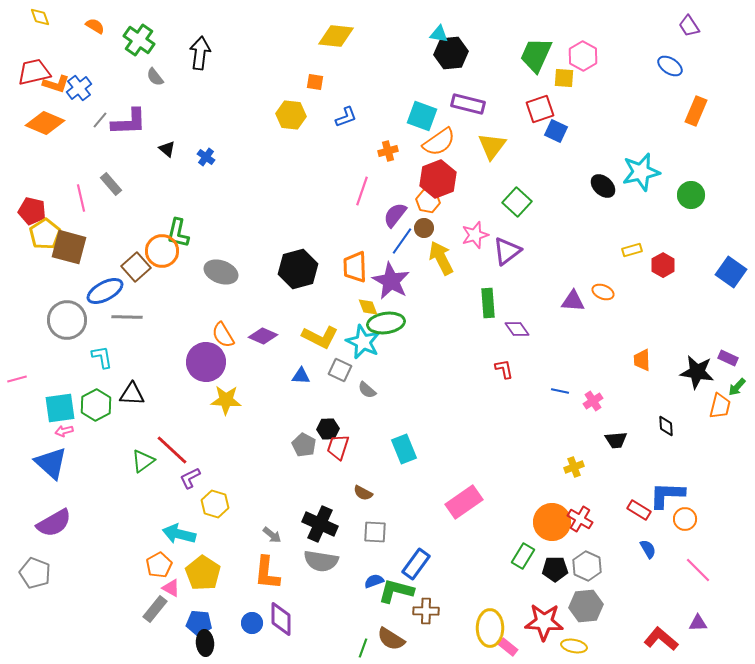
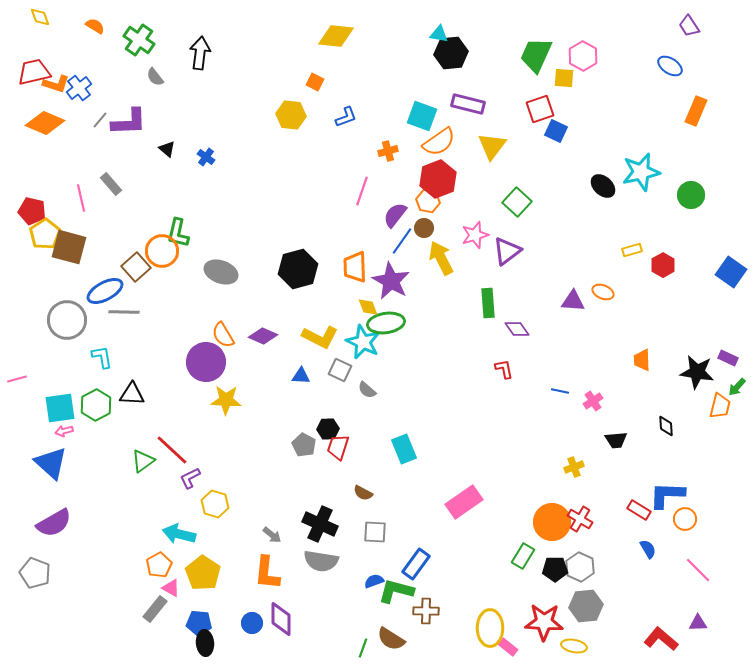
orange square at (315, 82): rotated 18 degrees clockwise
gray line at (127, 317): moved 3 px left, 5 px up
gray hexagon at (587, 566): moved 7 px left, 1 px down
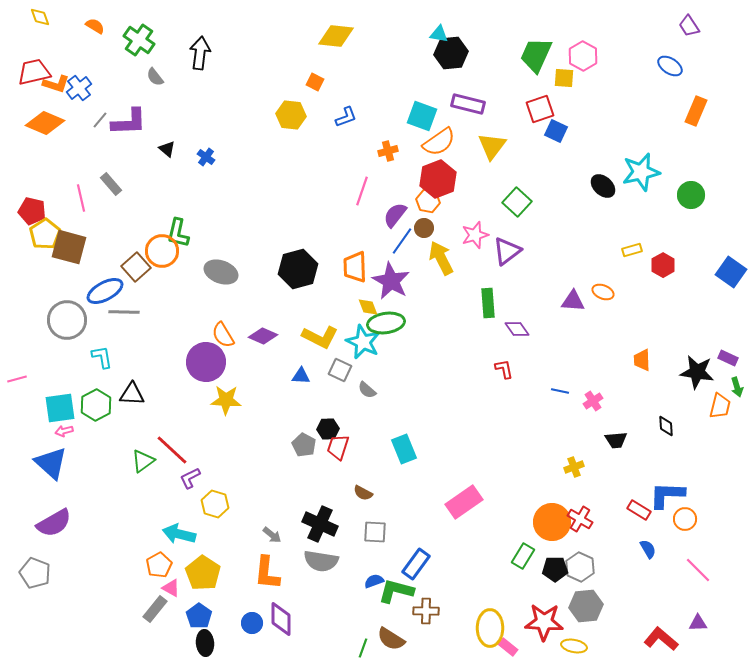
green arrow at (737, 387): rotated 60 degrees counterclockwise
blue pentagon at (199, 623): moved 7 px up; rotated 30 degrees clockwise
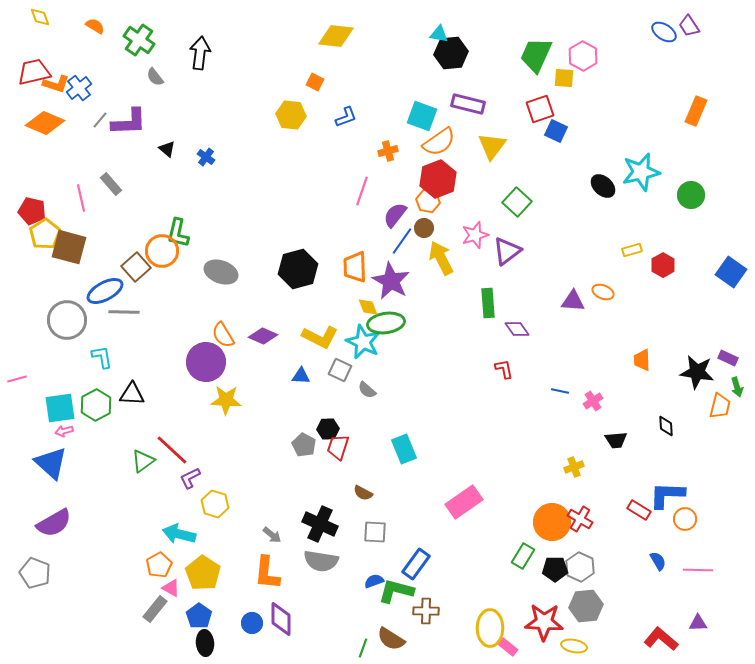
blue ellipse at (670, 66): moved 6 px left, 34 px up
blue semicircle at (648, 549): moved 10 px right, 12 px down
pink line at (698, 570): rotated 44 degrees counterclockwise
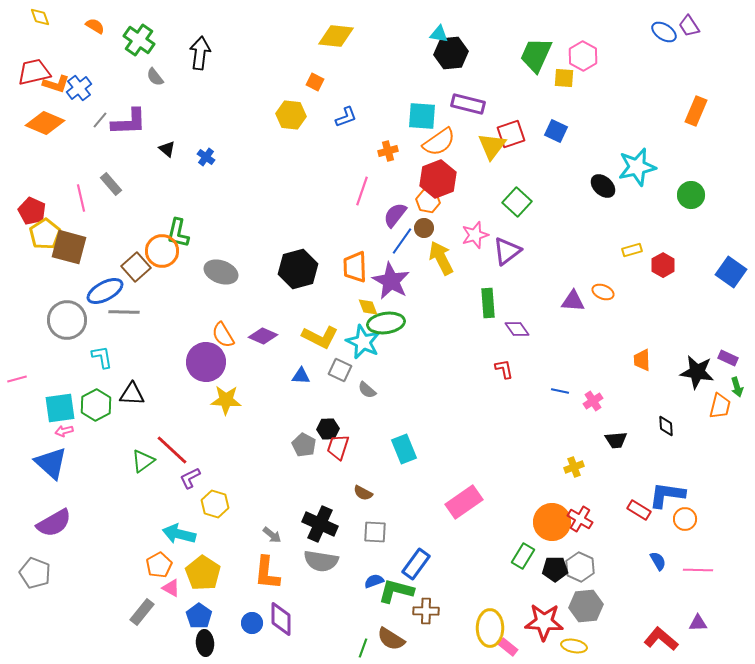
red square at (540, 109): moved 29 px left, 25 px down
cyan square at (422, 116): rotated 16 degrees counterclockwise
cyan star at (641, 172): moved 4 px left, 5 px up
red pentagon at (32, 211): rotated 12 degrees clockwise
blue L-shape at (667, 495): rotated 6 degrees clockwise
gray rectangle at (155, 609): moved 13 px left, 3 px down
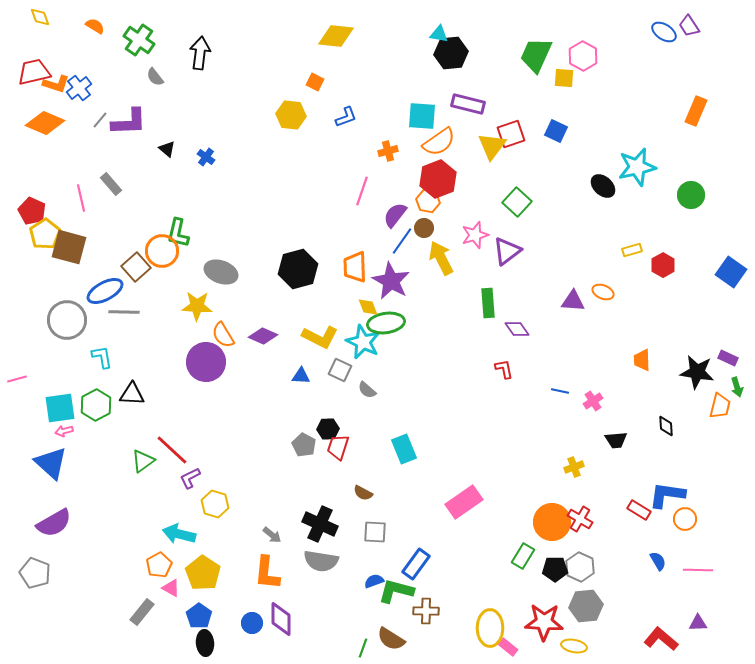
yellow star at (226, 400): moved 29 px left, 94 px up
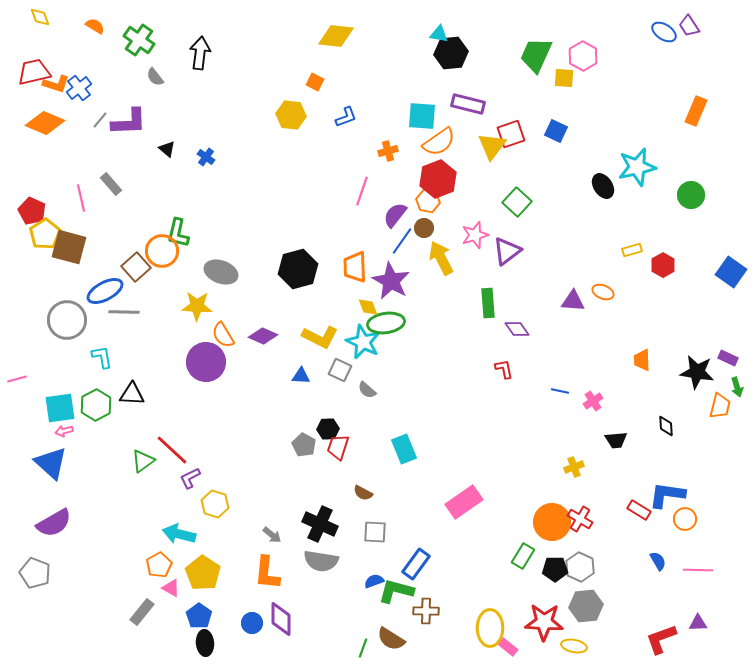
black ellipse at (603, 186): rotated 15 degrees clockwise
red L-shape at (661, 639): rotated 60 degrees counterclockwise
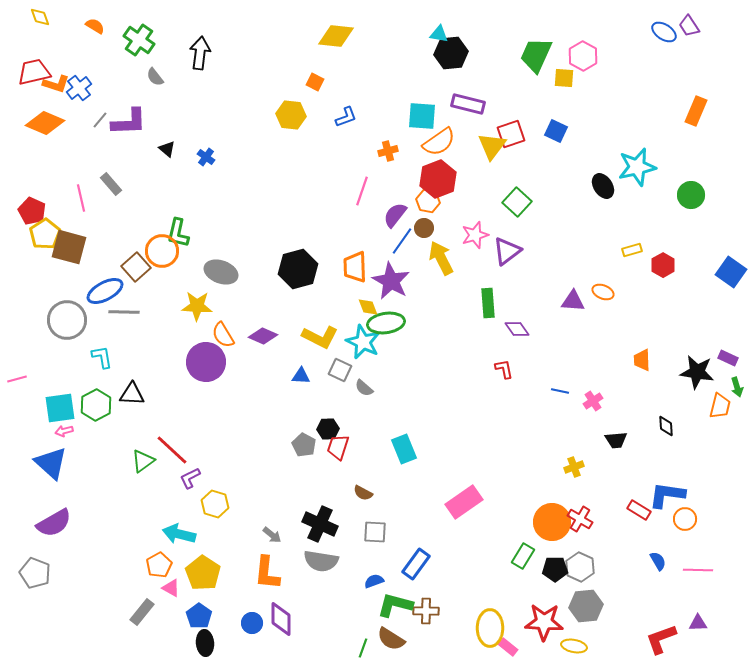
gray semicircle at (367, 390): moved 3 px left, 2 px up
green L-shape at (396, 591): moved 1 px left, 14 px down
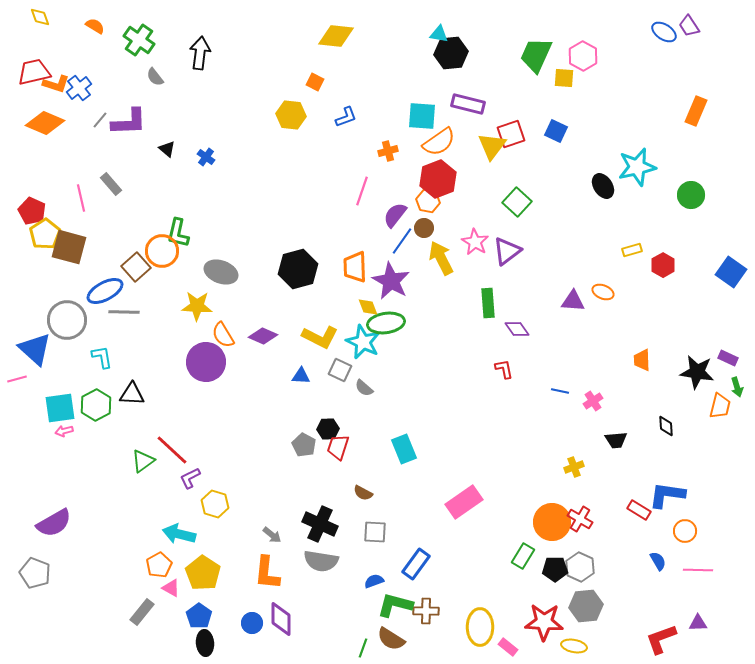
pink star at (475, 235): moved 7 px down; rotated 24 degrees counterclockwise
blue triangle at (51, 463): moved 16 px left, 114 px up
orange circle at (685, 519): moved 12 px down
yellow ellipse at (490, 628): moved 10 px left, 1 px up
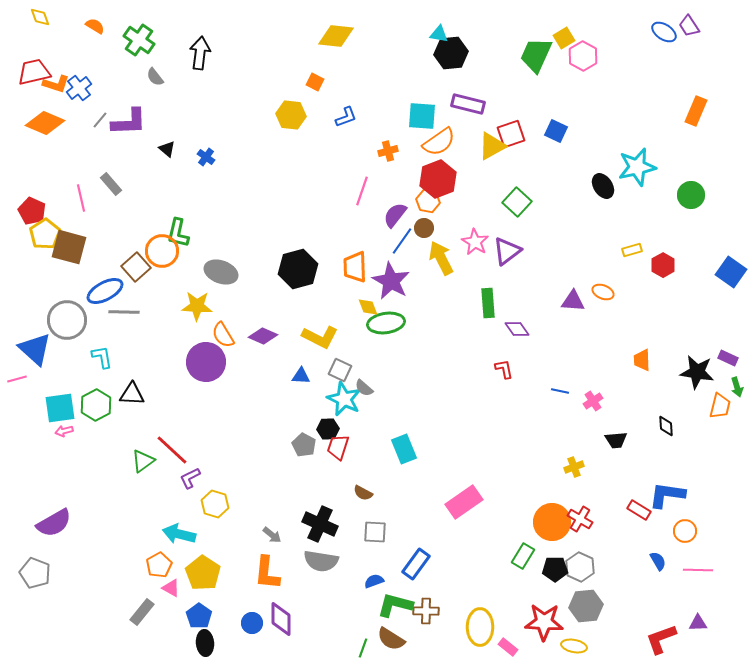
yellow square at (564, 78): moved 40 px up; rotated 35 degrees counterclockwise
yellow triangle at (492, 146): rotated 24 degrees clockwise
cyan star at (363, 342): moved 19 px left, 57 px down
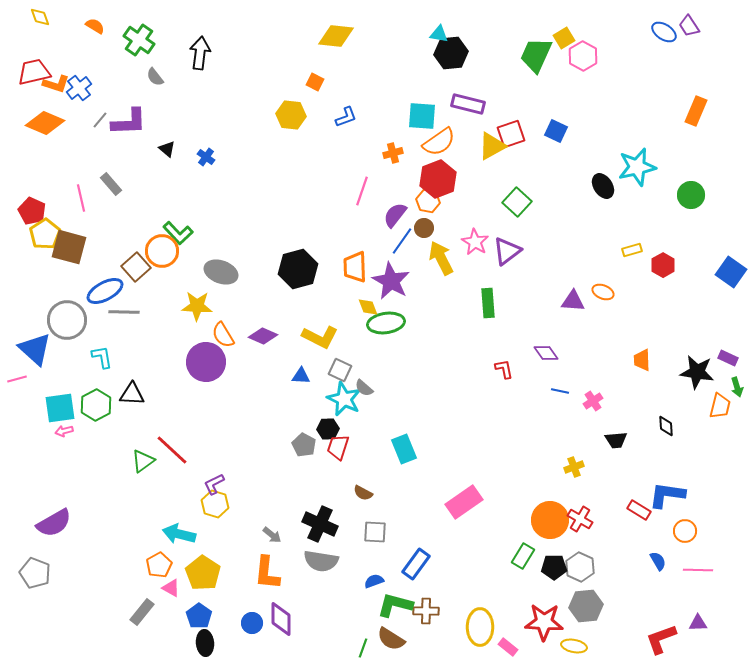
orange cross at (388, 151): moved 5 px right, 2 px down
green L-shape at (178, 233): rotated 56 degrees counterclockwise
purple diamond at (517, 329): moved 29 px right, 24 px down
purple L-shape at (190, 478): moved 24 px right, 6 px down
orange circle at (552, 522): moved 2 px left, 2 px up
black pentagon at (555, 569): moved 1 px left, 2 px up
